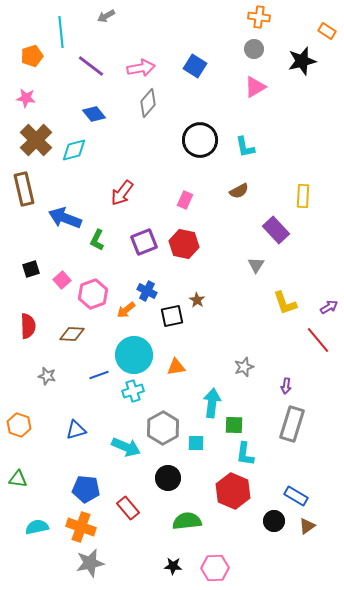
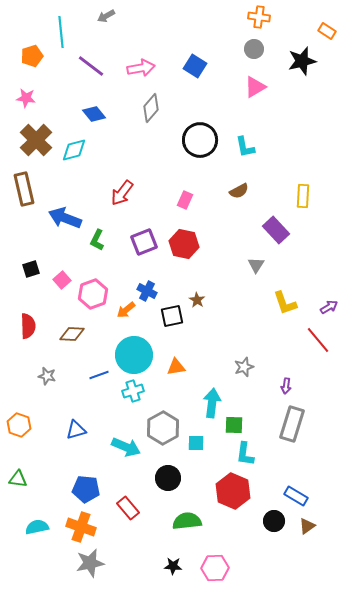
gray diamond at (148, 103): moved 3 px right, 5 px down
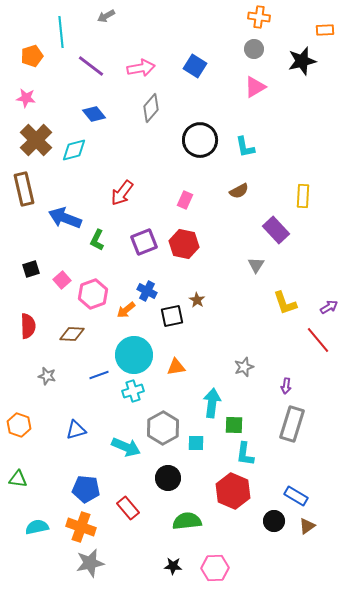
orange rectangle at (327, 31): moved 2 px left, 1 px up; rotated 36 degrees counterclockwise
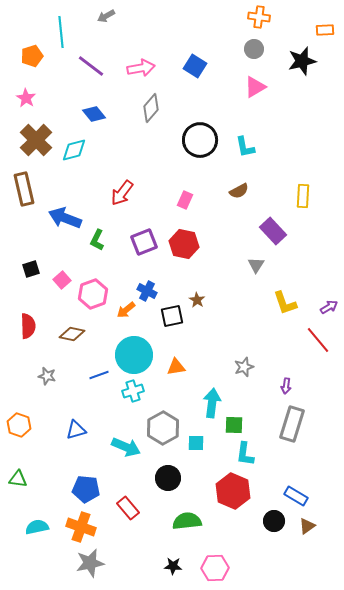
pink star at (26, 98): rotated 24 degrees clockwise
purple rectangle at (276, 230): moved 3 px left, 1 px down
brown diamond at (72, 334): rotated 10 degrees clockwise
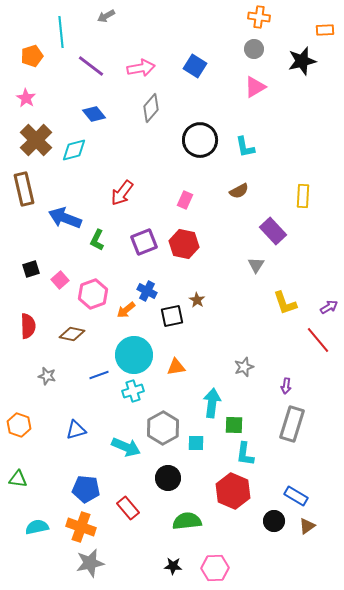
pink square at (62, 280): moved 2 px left
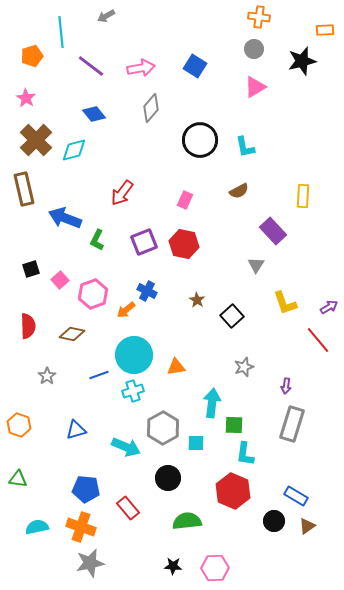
black square at (172, 316): moved 60 px right; rotated 30 degrees counterclockwise
gray star at (47, 376): rotated 24 degrees clockwise
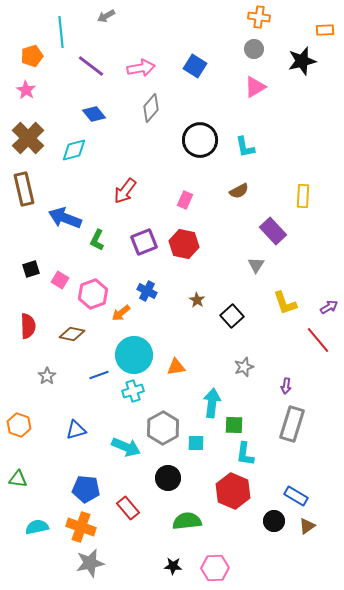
pink star at (26, 98): moved 8 px up
brown cross at (36, 140): moved 8 px left, 2 px up
red arrow at (122, 193): moved 3 px right, 2 px up
pink square at (60, 280): rotated 18 degrees counterclockwise
orange arrow at (126, 310): moved 5 px left, 3 px down
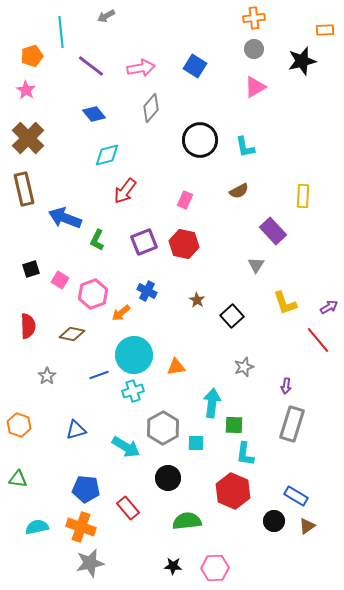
orange cross at (259, 17): moved 5 px left, 1 px down; rotated 15 degrees counterclockwise
cyan diamond at (74, 150): moved 33 px right, 5 px down
cyan arrow at (126, 447): rotated 8 degrees clockwise
